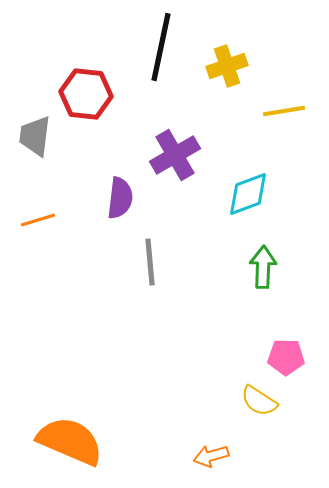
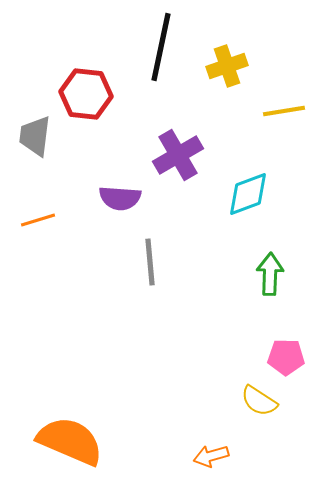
purple cross: moved 3 px right
purple semicircle: rotated 87 degrees clockwise
green arrow: moved 7 px right, 7 px down
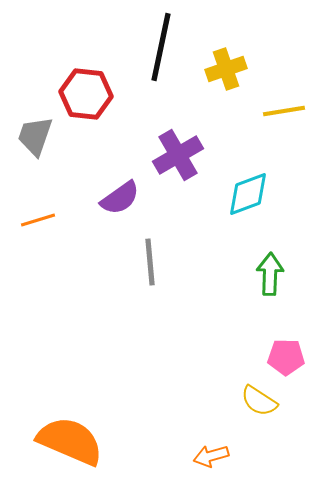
yellow cross: moved 1 px left, 3 px down
gray trapezoid: rotated 12 degrees clockwise
purple semicircle: rotated 39 degrees counterclockwise
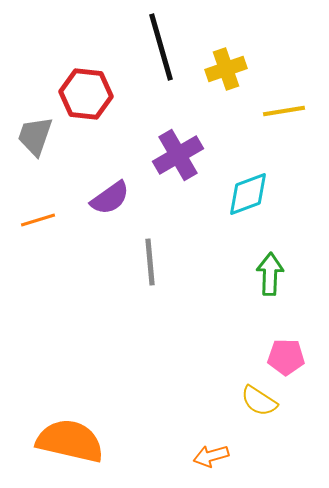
black line: rotated 28 degrees counterclockwise
purple semicircle: moved 10 px left
orange semicircle: rotated 10 degrees counterclockwise
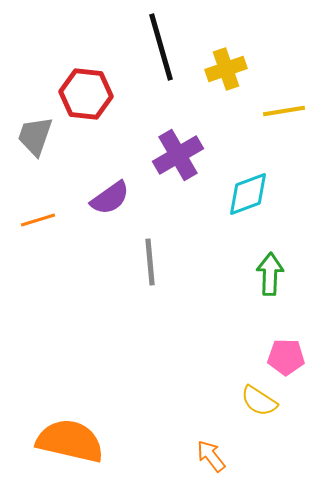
orange arrow: rotated 68 degrees clockwise
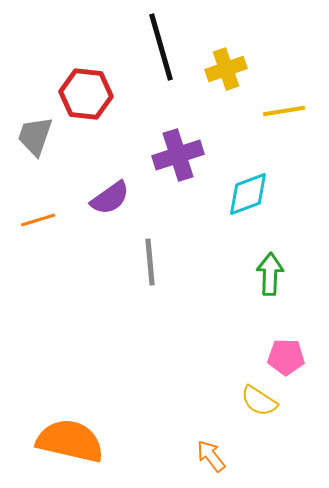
purple cross: rotated 12 degrees clockwise
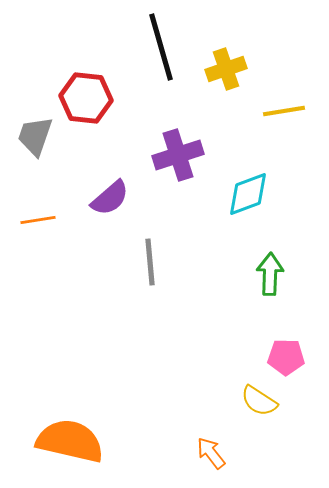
red hexagon: moved 4 px down
purple semicircle: rotated 6 degrees counterclockwise
orange line: rotated 8 degrees clockwise
orange arrow: moved 3 px up
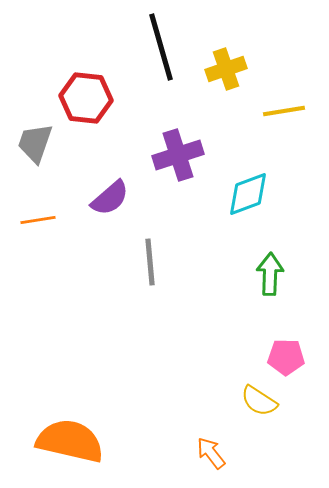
gray trapezoid: moved 7 px down
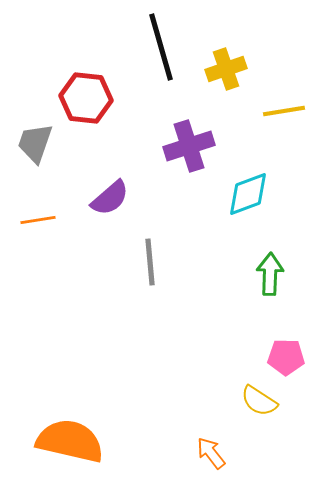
purple cross: moved 11 px right, 9 px up
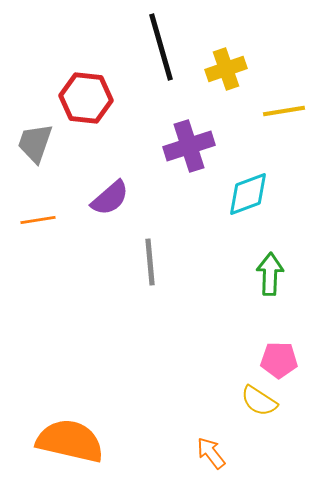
pink pentagon: moved 7 px left, 3 px down
